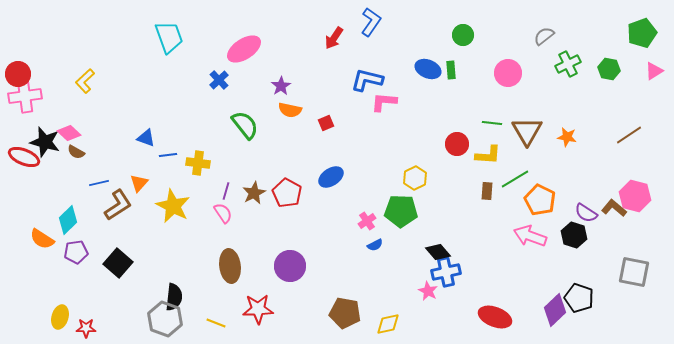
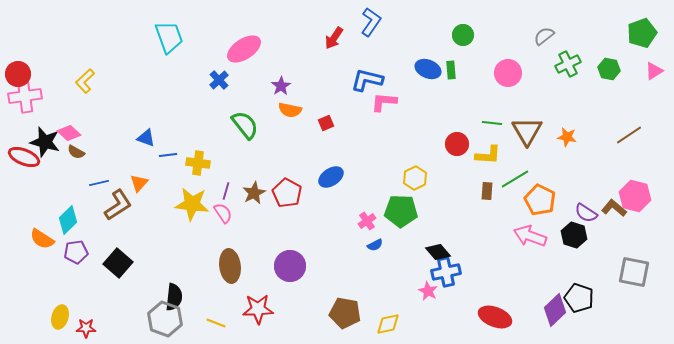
yellow star at (173, 206): moved 19 px right, 2 px up; rotated 20 degrees counterclockwise
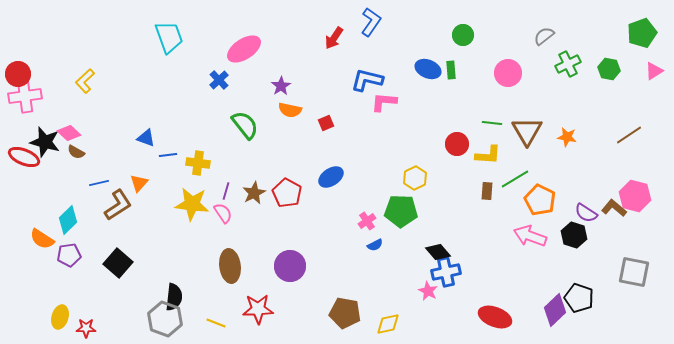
purple pentagon at (76, 252): moved 7 px left, 3 px down
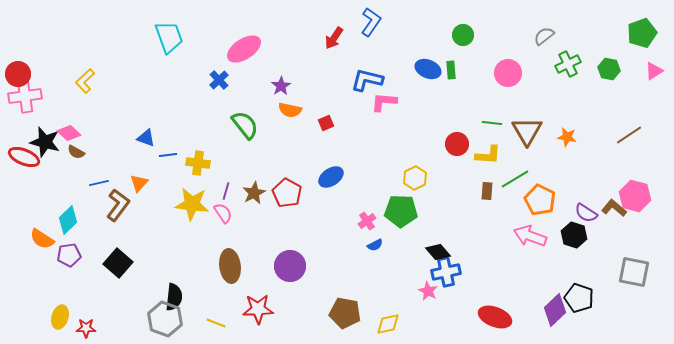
brown L-shape at (118, 205): rotated 20 degrees counterclockwise
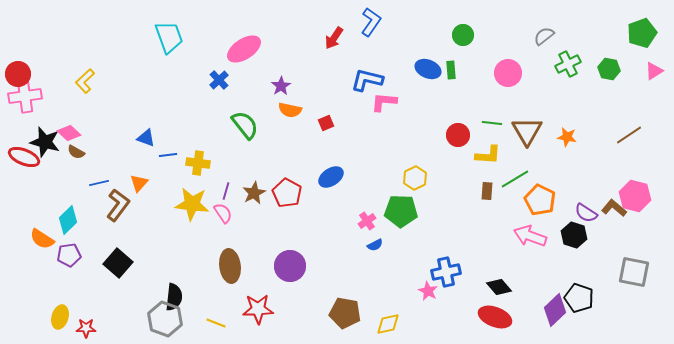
red circle at (457, 144): moved 1 px right, 9 px up
black diamond at (438, 252): moved 61 px right, 35 px down
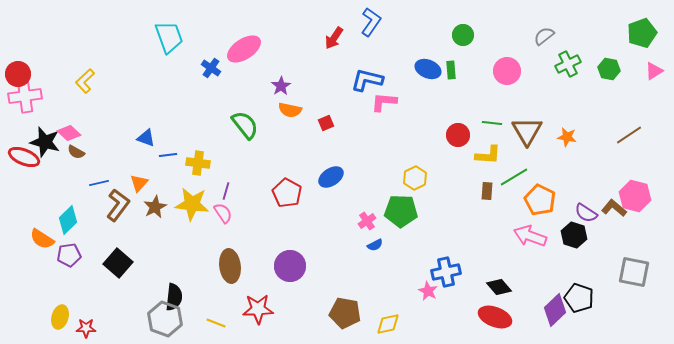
pink circle at (508, 73): moved 1 px left, 2 px up
blue cross at (219, 80): moved 8 px left, 12 px up; rotated 12 degrees counterclockwise
green line at (515, 179): moved 1 px left, 2 px up
brown star at (254, 193): moved 99 px left, 14 px down
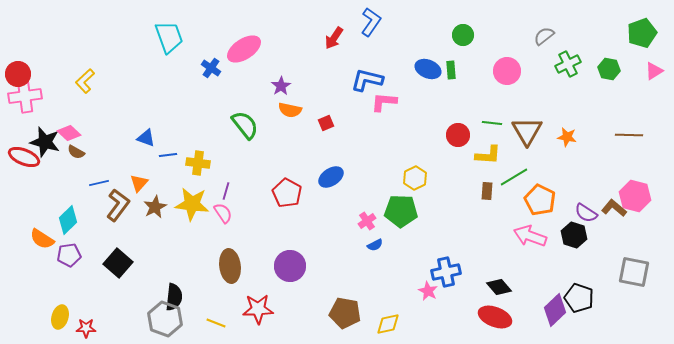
brown line at (629, 135): rotated 36 degrees clockwise
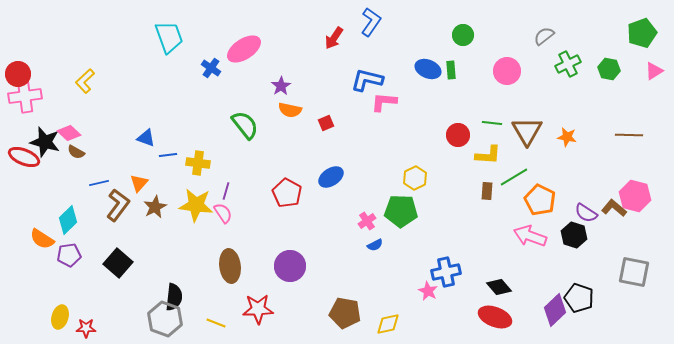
yellow star at (192, 204): moved 4 px right, 1 px down
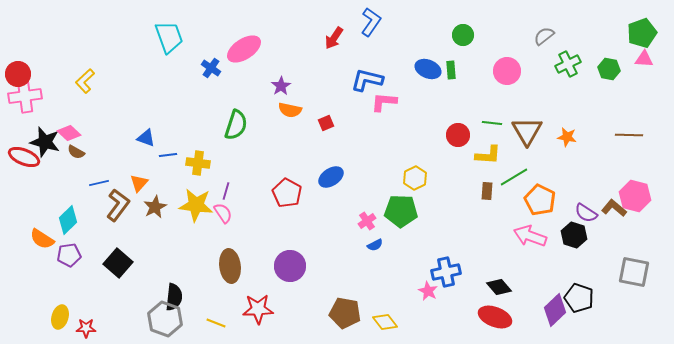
pink triangle at (654, 71): moved 10 px left, 12 px up; rotated 36 degrees clockwise
green semicircle at (245, 125): moved 9 px left; rotated 56 degrees clockwise
yellow diamond at (388, 324): moved 3 px left, 2 px up; rotated 65 degrees clockwise
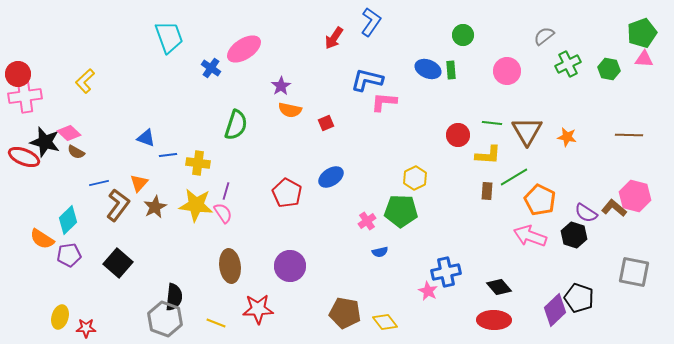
blue semicircle at (375, 245): moved 5 px right, 7 px down; rotated 14 degrees clockwise
red ellipse at (495, 317): moved 1 px left, 3 px down; rotated 20 degrees counterclockwise
